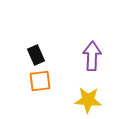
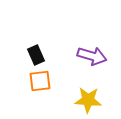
purple arrow: rotated 104 degrees clockwise
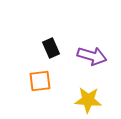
black rectangle: moved 15 px right, 7 px up
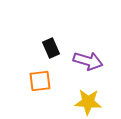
purple arrow: moved 4 px left, 5 px down
yellow star: moved 2 px down
